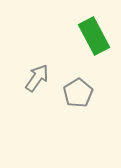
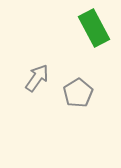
green rectangle: moved 8 px up
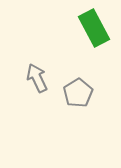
gray arrow: rotated 60 degrees counterclockwise
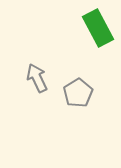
green rectangle: moved 4 px right
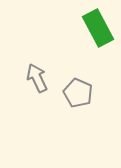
gray pentagon: rotated 16 degrees counterclockwise
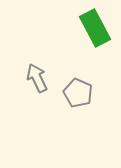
green rectangle: moved 3 px left
